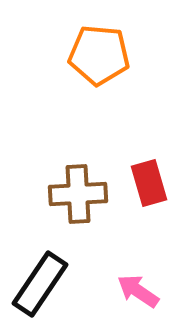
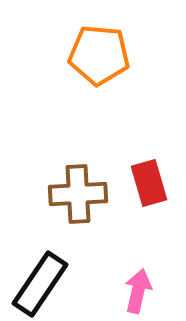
pink arrow: rotated 69 degrees clockwise
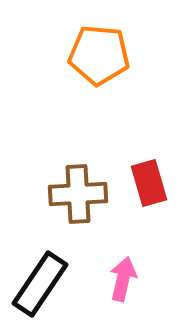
pink arrow: moved 15 px left, 12 px up
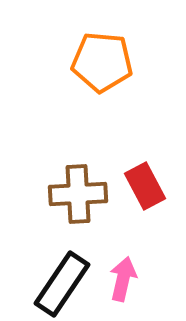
orange pentagon: moved 3 px right, 7 px down
red rectangle: moved 4 px left, 3 px down; rotated 12 degrees counterclockwise
black rectangle: moved 22 px right
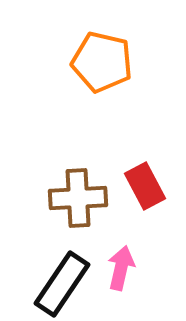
orange pentagon: rotated 8 degrees clockwise
brown cross: moved 4 px down
pink arrow: moved 2 px left, 11 px up
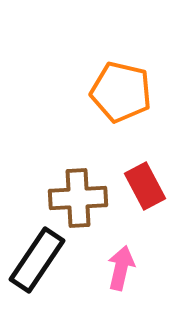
orange pentagon: moved 19 px right, 30 px down
black rectangle: moved 25 px left, 24 px up
